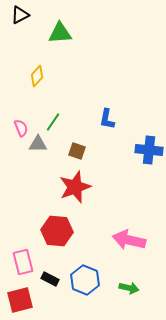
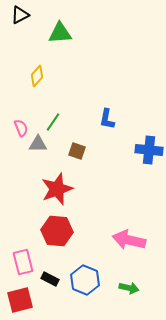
red star: moved 18 px left, 2 px down
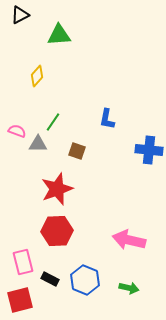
green triangle: moved 1 px left, 2 px down
pink semicircle: moved 4 px left, 3 px down; rotated 48 degrees counterclockwise
red hexagon: rotated 8 degrees counterclockwise
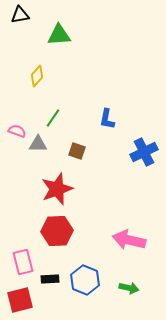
black triangle: rotated 18 degrees clockwise
green line: moved 4 px up
blue cross: moved 5 px left, 2 px down; rotated 32 degrees counterclockwise
black rectangle: rotated 30 degrees counterclockwise
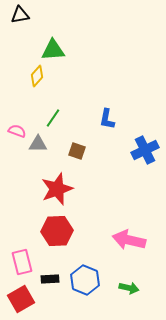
green triangle: moved 6 px left, 15 px down
blue cross: moved 1 px right, 2 px up
pink rectangle: moved 1 px left
red square: moved 1 px right, 1 px up; rotated 16 degrees counterclockwise
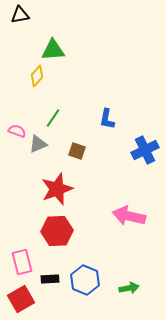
gray triangle: rotated 24 degrees counterclockwise
pink arrow: moved 24 px up
green arrow: rotated 24 degrees counterclockwise
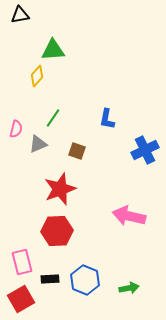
pink semicircle: moved 1 px left, 2 px up; rotated 84 degrees clockwise
red star: moved 3 px right
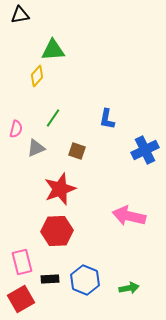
gray triangle: moved 2 px left, 4 px down
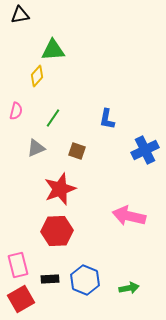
pink semicircle: moved 18 px up
pink rectangle: moved 4 px left, 3 px down
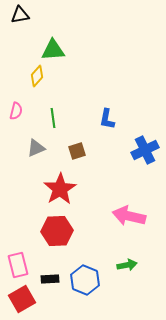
green line: rotated 42 degrees counterclockwise
brown square: rotated 36 degrees counterclockwise
red star: rotated 12 degrees counterclockwise
green arrow: moved 2 px left, 23 px up
red square: moved 1 px right
